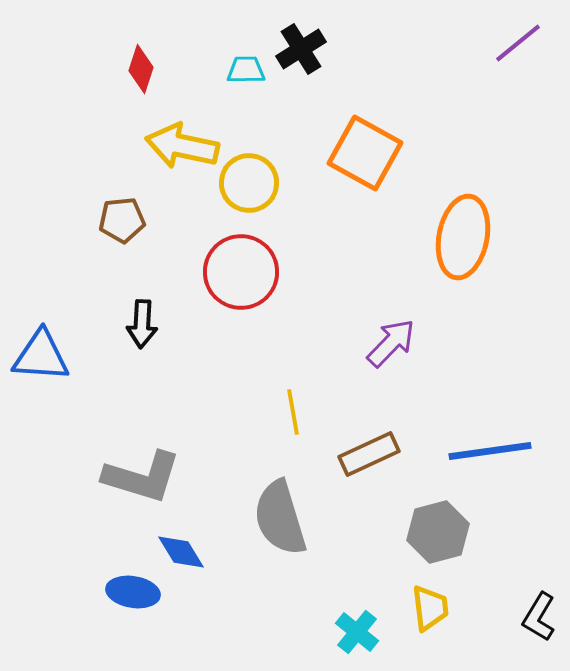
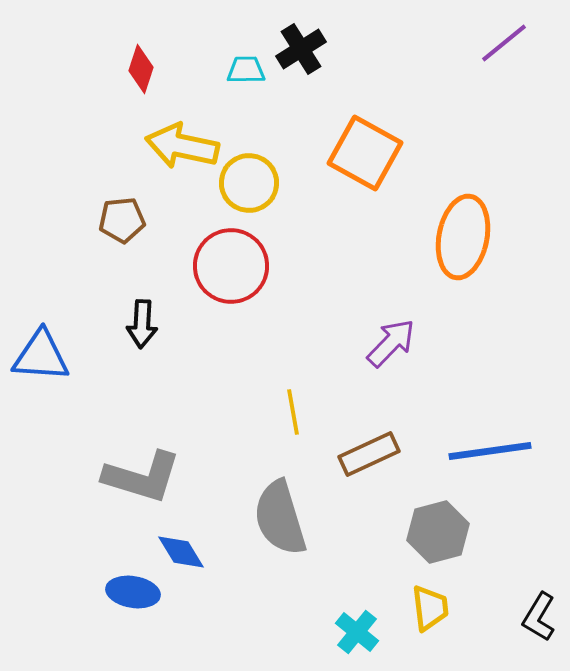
purple line: moved 14 px left
red circle: moved 10 px left, 6 px up
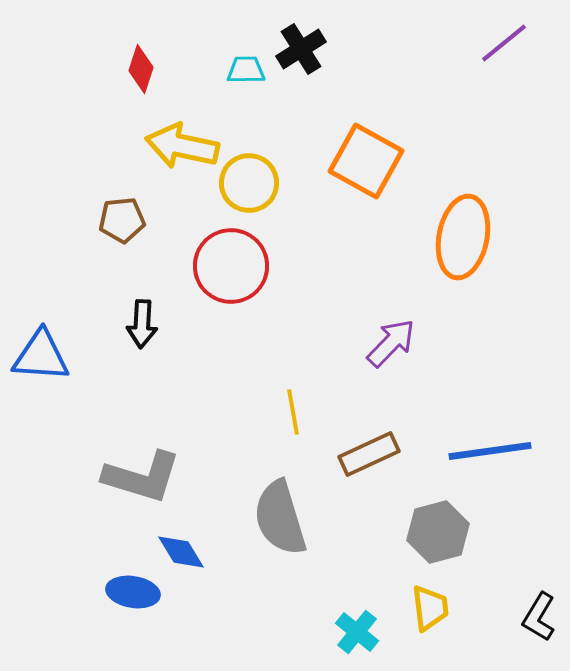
orange square: moved 1 px right, 8 px down
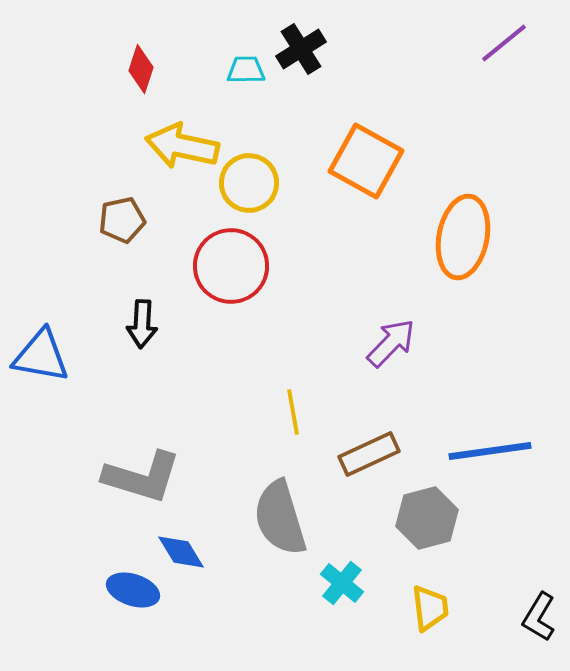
brown pentagon: rotated 6 degrees counterclockwise
blue triangle: rotated 6 degrees clockwise
gray hexagon: moved 11 px left, 14 px up
blue ellipse: moved 2 px up; rotated 9 degrees clockwise
cyan cross: moved 15 px left, 49 px up
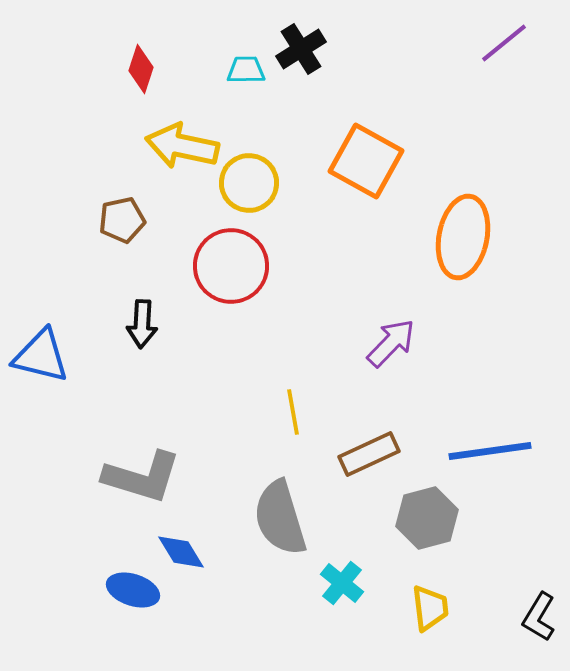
blue triangle: rotated 4 degrees clockwise
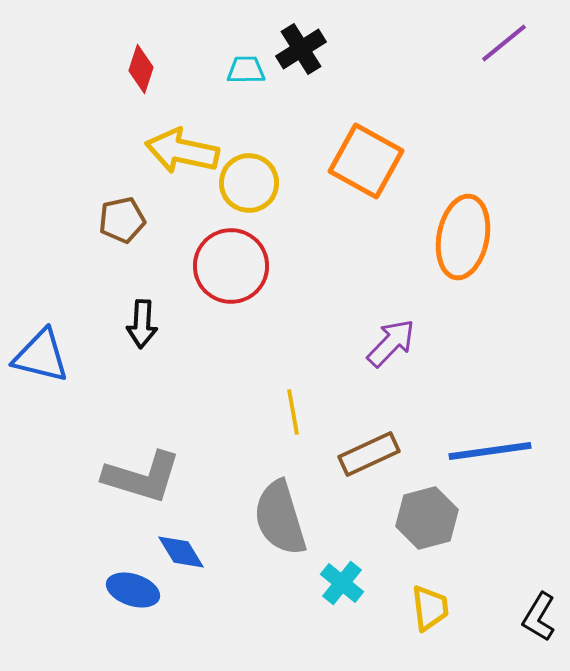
yellow arrow: moved 5 px down
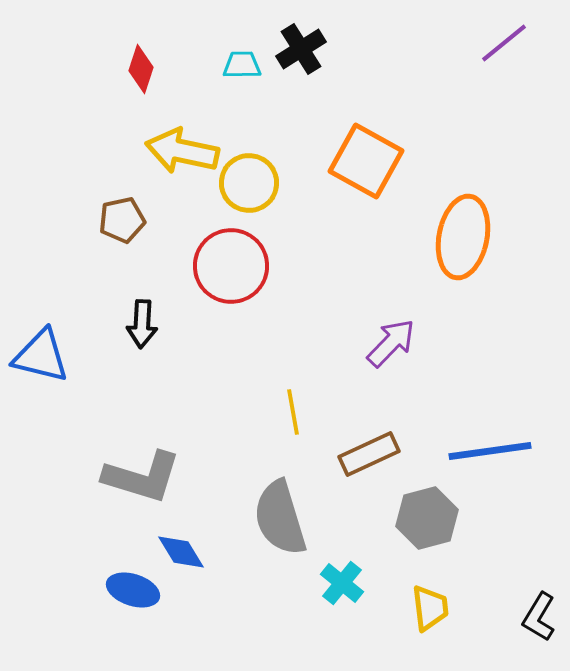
cyan trapezoid: moved 4 px left, 5 px up
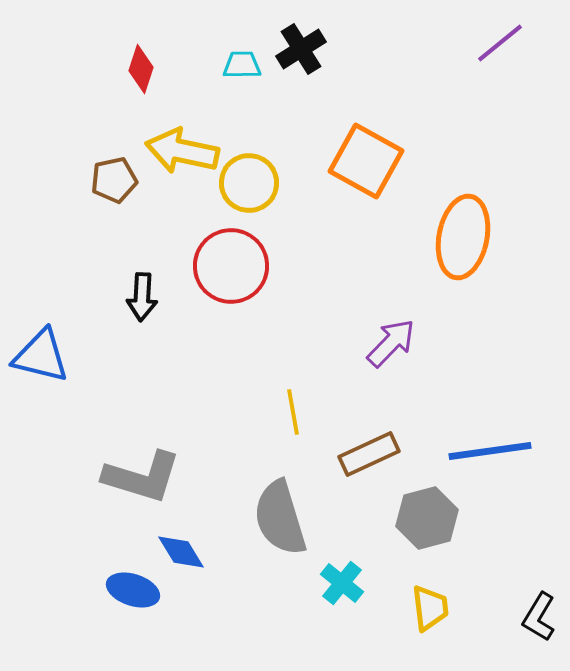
purple line: moved 4 px left
brown pentagon: moved 8 px left, 40 px up
black arrow: moved 27 px up
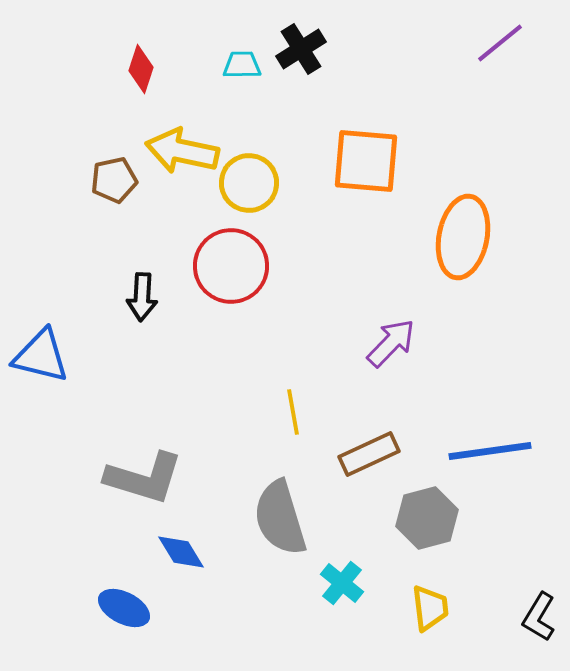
orange square: rotated 24 degrees counterclockwise
gray L-shape: moved 2 px right, 1 px down
blue ellipse: moved 9 px left, 18 px down; rotated 9 degrees clockwise
